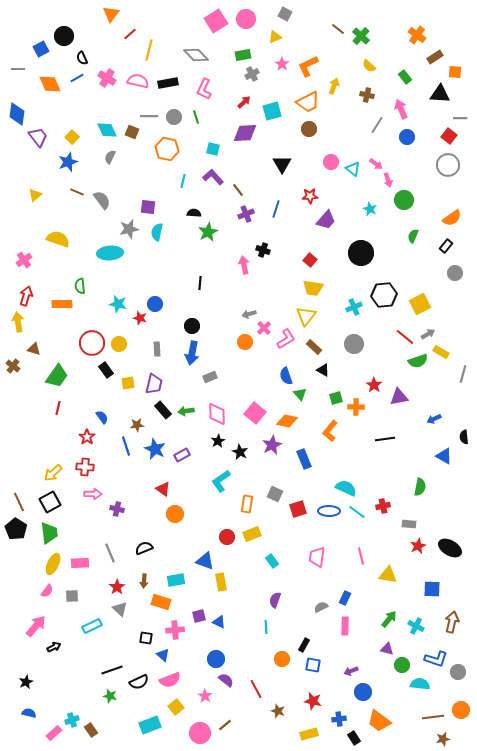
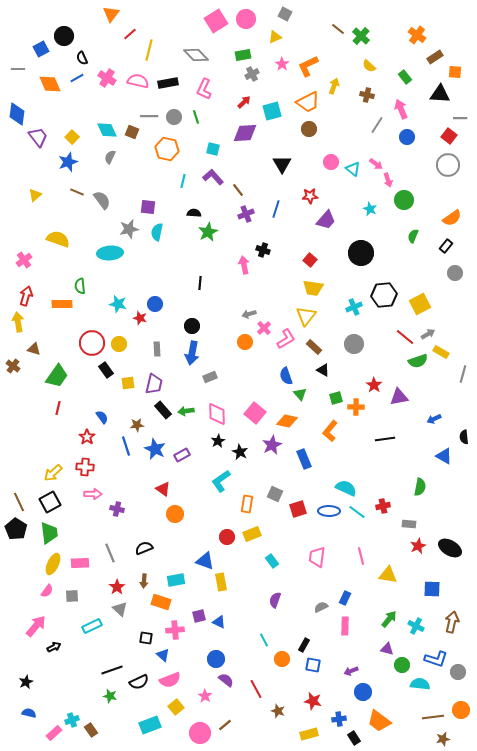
cyan line at (266, 627): moved 2 px left, 13 px down; rotated 24 degrees counterclockwise
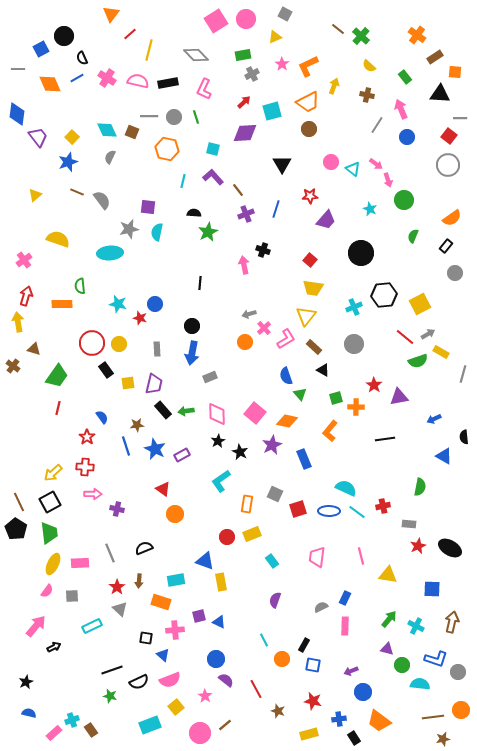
brown arrow at (144, 581): moved 5 px left
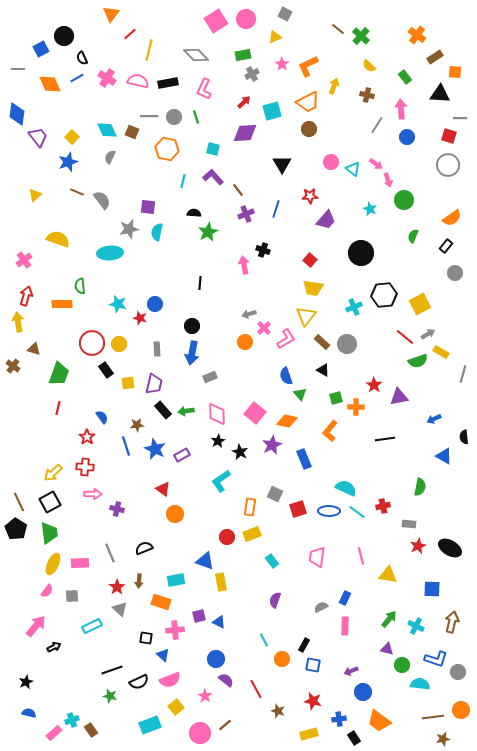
pink arrow at (401, 109): rotated 18 degrees clockwise
red square at (449, 136): rotated 21 degrees counterclockwise
gray circle at (354, 344): moved 7 px left
brown rectangle at (314, 347): moved 8 px right, 5 px up
green trapezoid at (57, 376): moved 2 px right, 2 px up; rotated 15 degrees counterclockwise
orange rectangle at (247, 504): moved 3 px right, 3 px down
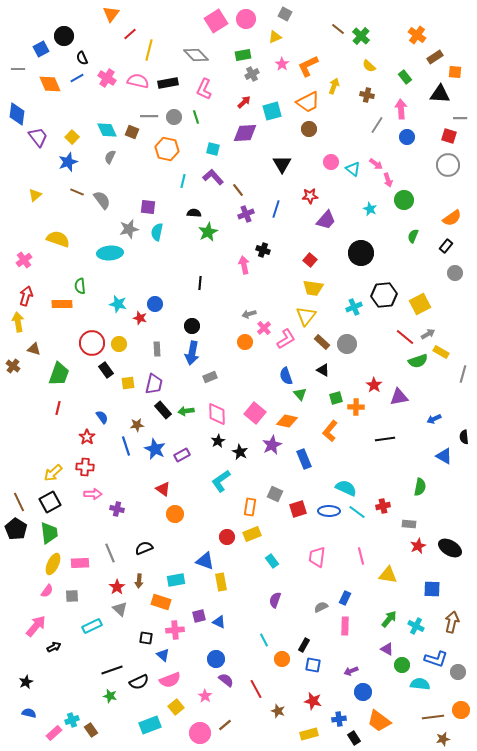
purple triangle at (387, 649): rotated 16 degrees clockwise
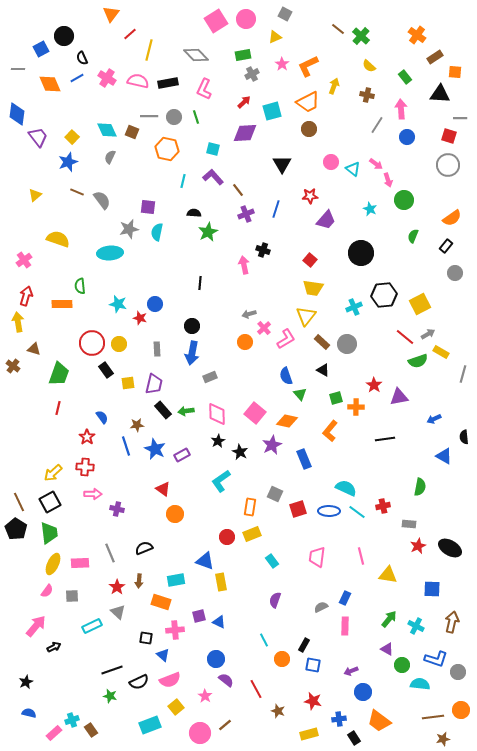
gray triangle at (120, 609): moved 2 px left, 3 px down
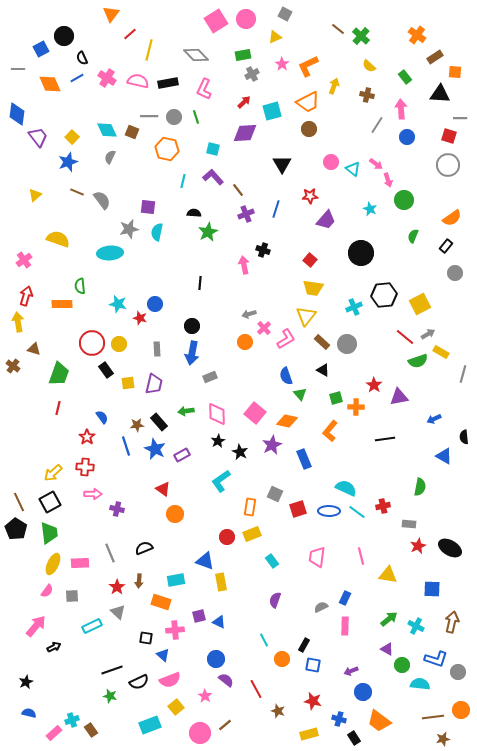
black rectangle at (163, 410): moved 4 px left, 12 px down
green arrow at (389, 619): rotated 12 degrees clockwise
blue cross at (339, 719): rotated 24 degrees clockwise
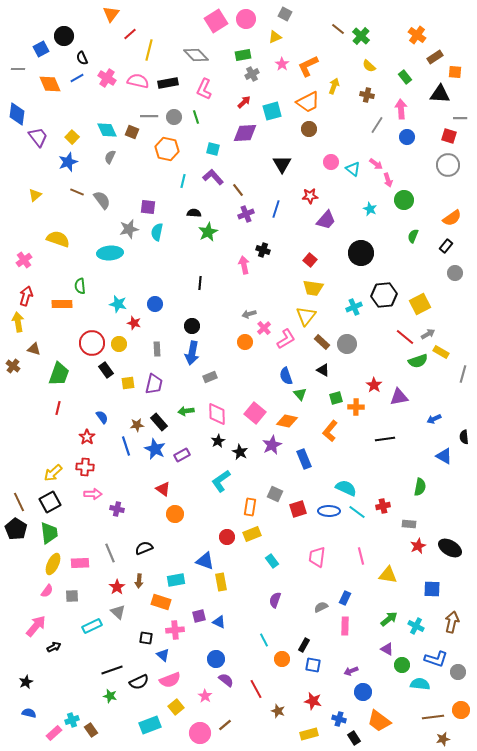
red star at (140, 318): moved 6 px left, 5 px down
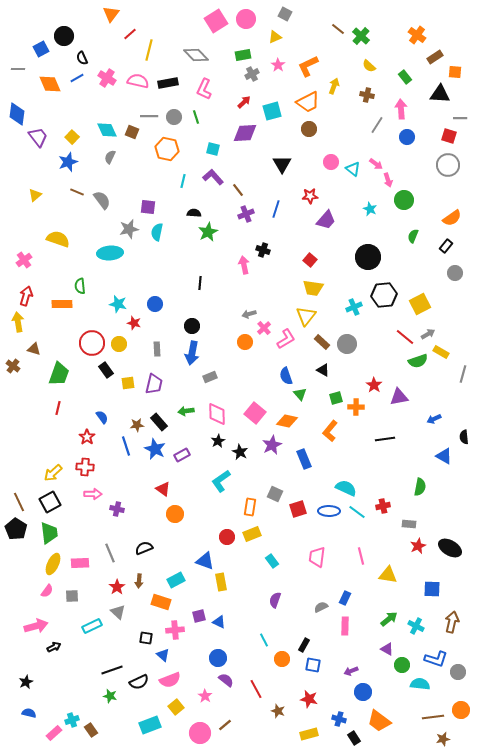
pink star at (282, 64): moved 4 px left, 1 px down
black circle at (361, 253): moved 7 px right, 4 px down
cyan rectangle at (176, 580): rotated 18 degrees counterclockwise
pink arrow at (36, 626): rotated 35 degrees clockwise
blue circle at (216, 659): moved 2 px right, 1 px up
red star at (313, 701): moved 4 px left, 2 px up
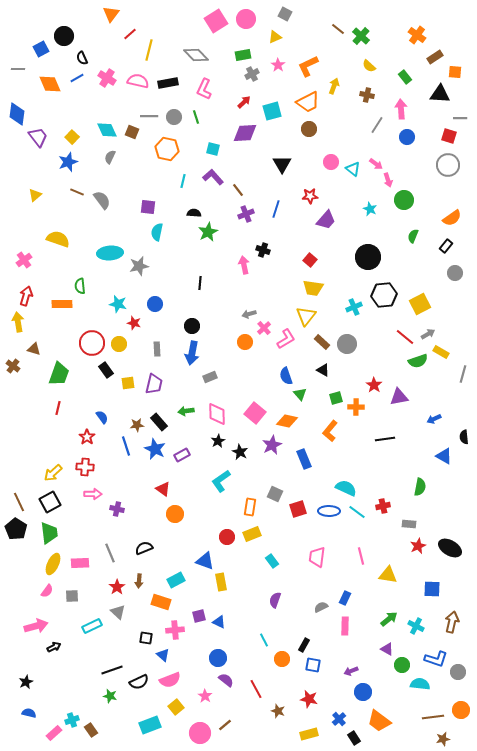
gray star at (129, 229): moved 10 px right, 37 px down
blue cross at (339, 719): rotated 32 degrees clockwise
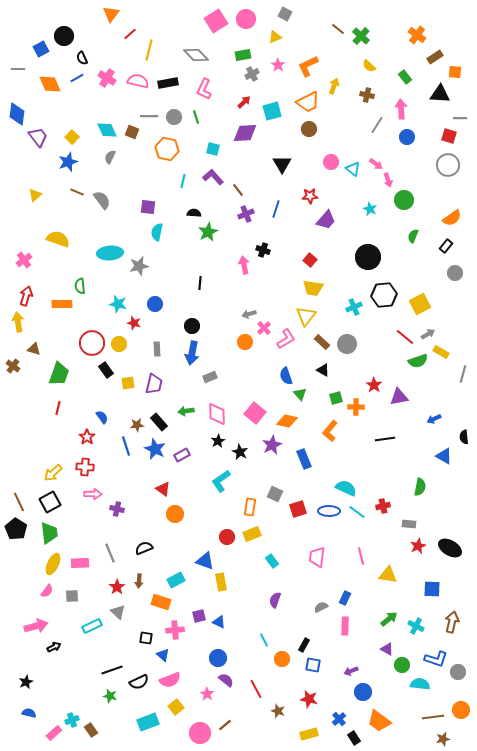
pink star at (205, 696): moved 2 px right, 2 px up
cyan rectangle at (150, 725): moved 2 px left, 3 px up
